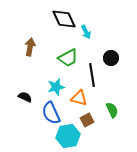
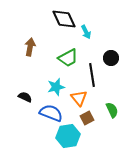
orange triangle: rotated 36 degrees clockwise
blue semicircle: rotated 135 degrees clockwise
brown square: moved 2 px up
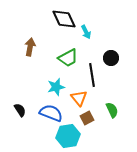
black semicircle: moved 5 px left, 13 px down; rotated 32 degrees clockwise
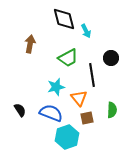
black diamond: rotated 10 degrees clockwise
cyan arrow: moved 1 px up
brown arrow: moved 3 px up
green semicircle: rotated 28 degrees clockwise
brown square: rotated 16 degrees clockwise
cyan hexagon: moved 1 px left, 1 px down; rotated 10 degrees counterclockwise
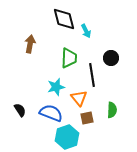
green trapezoid: moved 1 px right; rotated 60 degrees counterclockwise
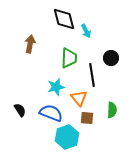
brown square: rotated 16 degrees clockwise
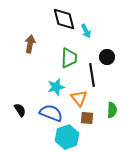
black circle: moved 4 px left, 1 px up
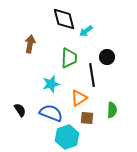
cyan arrow: rotated 80 degrees clockwise
cyan star: moved 5 px left, 3 px up
orange triangle: rotated 36 degrees clockwise
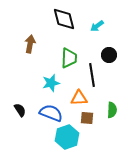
cyan arrow: moved 11 px right, 5 px up
black circle: moved 2 px right, 2 px up
cyan star: moved 1 px up
orange triangle: rotated 30 degrees clockwise
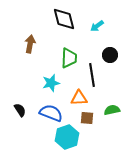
black circle: moved 1 px right
green semicircle: rotated 105 degrees counterclockwise
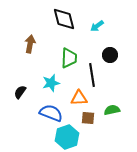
black semicircle: moved 18 px up; rotated 112 degrees counterclockwise
brown square: moved 1 px right
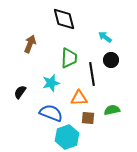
cyan arrow: moved 8 px right, 11 px down; rotated 72 degrees clockwise
brown arrow: rotated 12 degrees clockwise
black circle: moved 1 px right, 5 px down
black line: moved 1 px up
